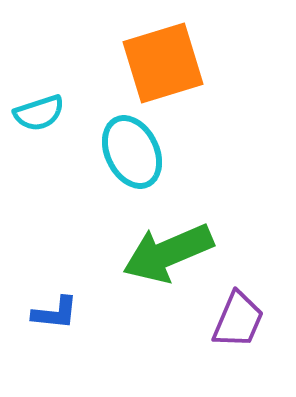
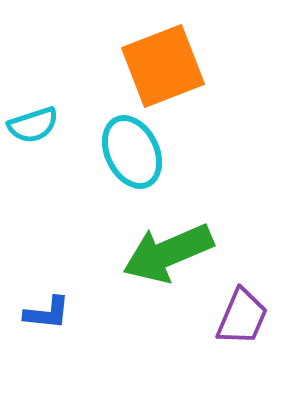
orange square: moved 3 px down; rotated 4 degrees counterclockwise
cyan semicircle: moved 6 px left, 12 px down
blue L-shape: moved 8 px left
purple trapezoid: moved 4 px right, 3 px up
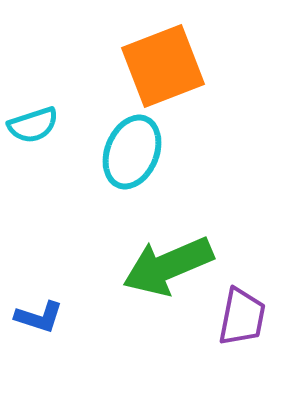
cyan ellipse: rotated 48 degrees clockwise
green arrow: moved 13 px down
blue L-shape: moved 8 px left, 4 px down; rotated 12 degrees clockwise
purple trapezoid: rotated 12 degrees counterclockwise
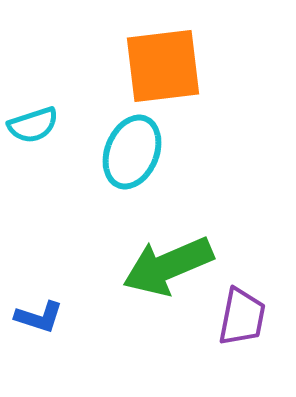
orange square: rotated 14 degrees clockwise
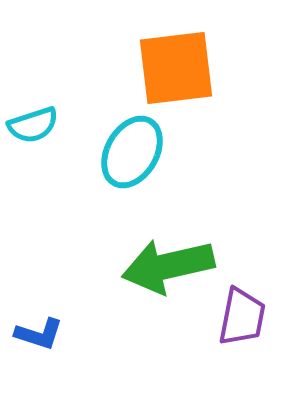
orange square: moved 13 px right, 2 px down
cyan ellipse: rotated 8 degrees clockwise
green arrow: rotated 10 degrees clockwise
blue L-shape: moved 17 px down
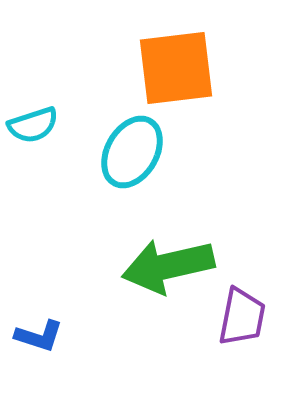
blue L-shape: moved 2 px down
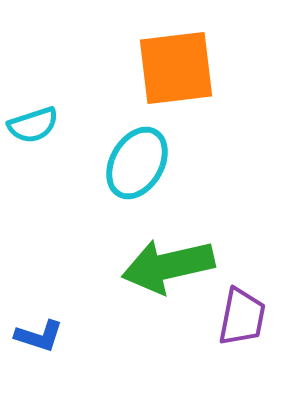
cyan ellipse: moved 5 px right, 11 px down
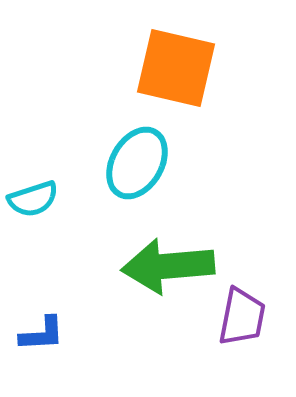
orange square: rotated 20 degrees clockwise
cyan semicircle: moved 74 px down
green arrow: rotated 8 degrees clockwise
blue L-shape: moved 3 px right, 2 px up; rotated 21 degrees counterclockwise
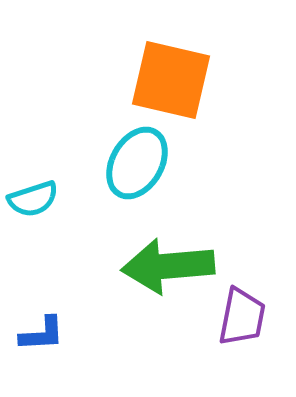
orange square: moved 5 px left, 12 px down
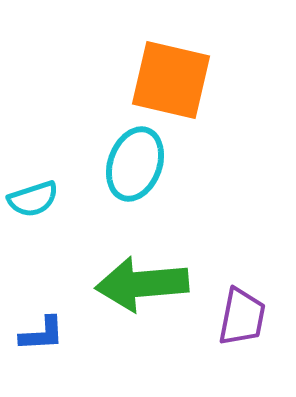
cyan ellipse: moved 2 px left, 1 px down; rotated 10 degrees counterclockwise
green arrow: moved 26 px left, 18 px down
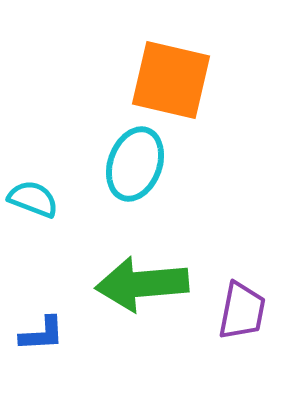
cyan semicircle: rotated 141 degrees counterclockwise
purple trapezoid: moved 6 px up
